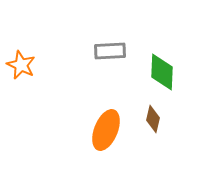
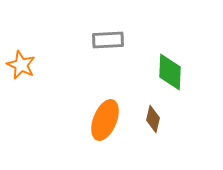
gray rectangle: moved 2 px left, 11 px up
green diamond: moved 8 px right
orange ellipse: moved 1 px left, 10 px up
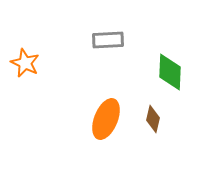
orange star: moved 4 px right, 2 px up
orange ellipse: moved 1 px right, 1 px up
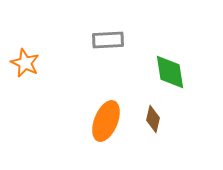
green diamond: rotated 12 degrees counterclockwise
orange ellipse: moved 2 px down
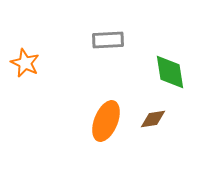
brown diamond: rotated 68 degrees clockwise
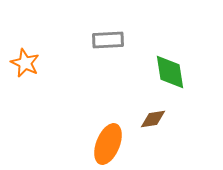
orange ellipse: moved 2 px right, 23 px down
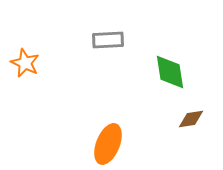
brown diamond: moved 38 px right
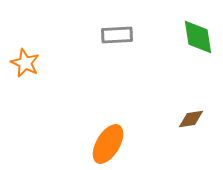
gray rectangle: moved 9 px right, 5 px up
green diamond: moved 28 px right, 35 px up
orange ellipse: rotated 9 degrees clockwise
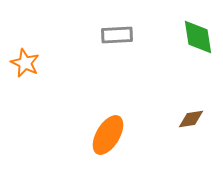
orange ellipse: moved 9 px up
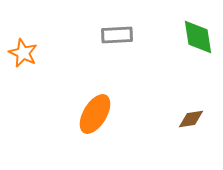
orange star: moved 2 px left, 10 px up
orange ellipse: moved 13 px left, 21 px up
